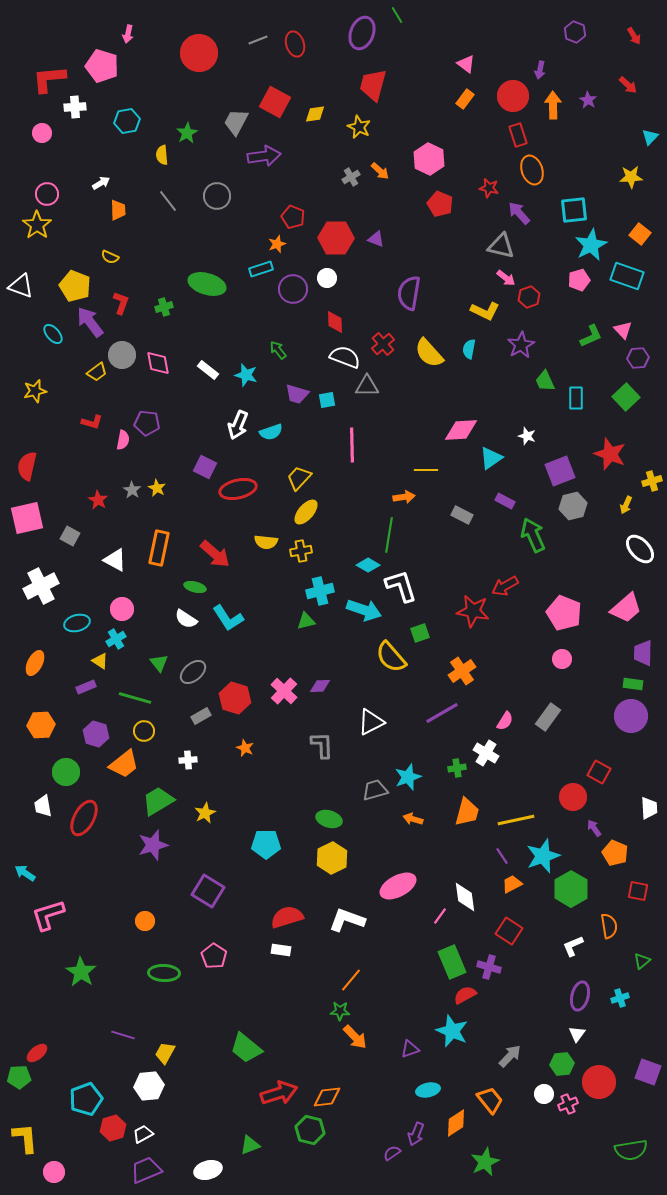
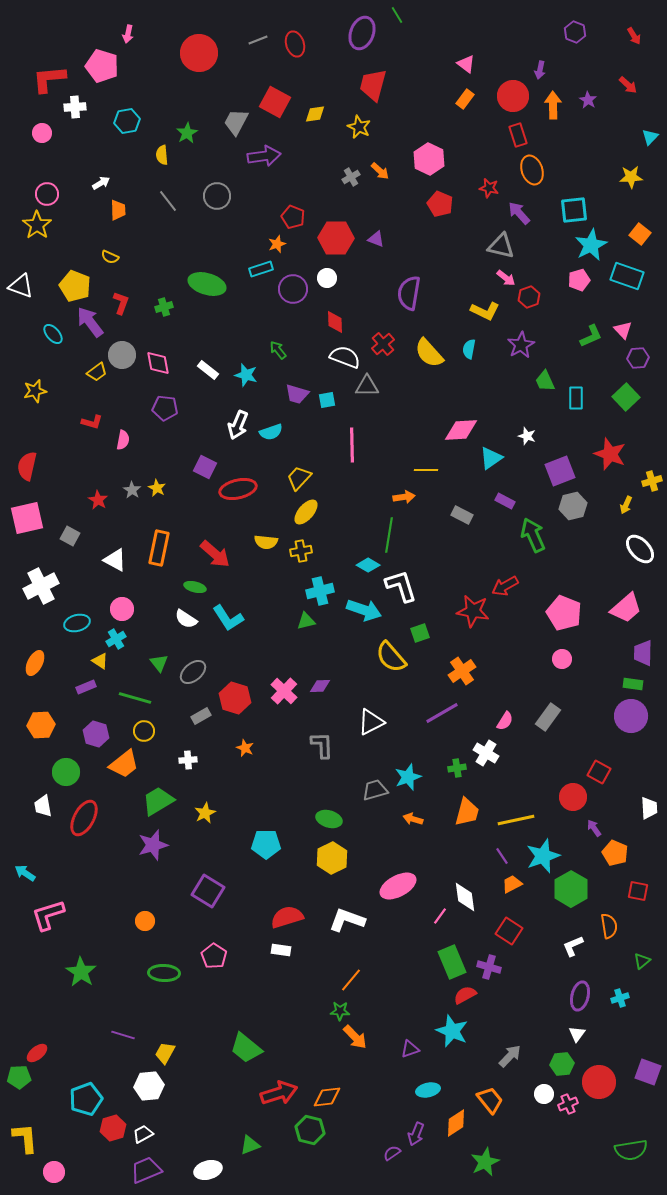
purple pentagon at (147, 423): moved 18 px right, 15 px up
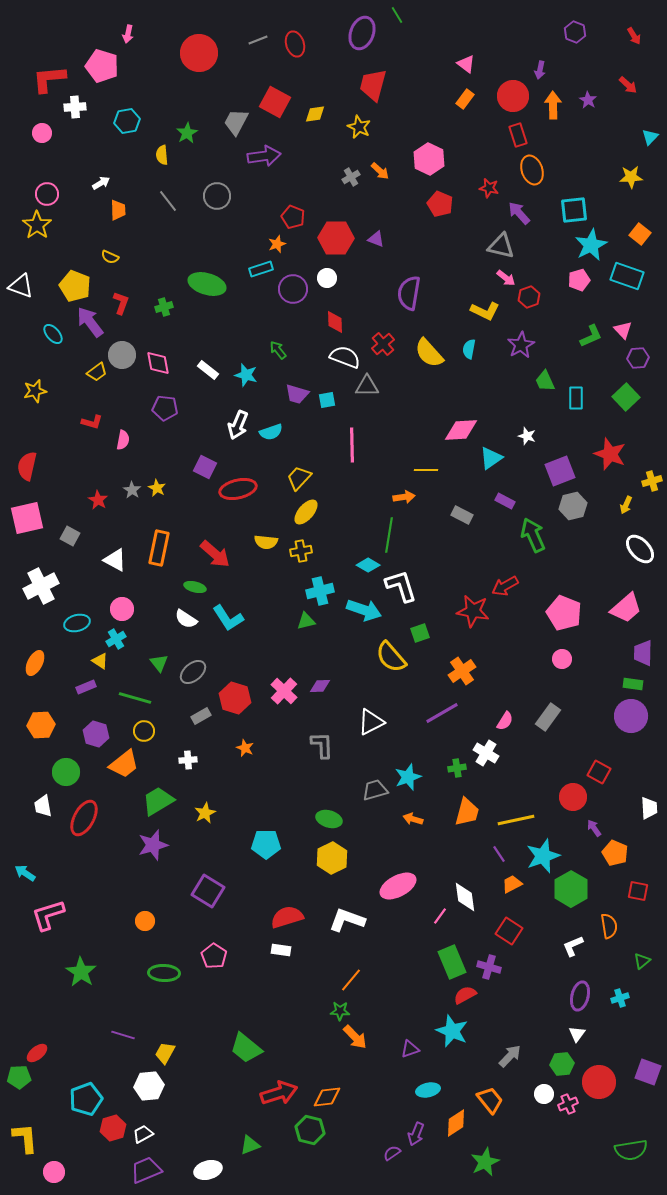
purple line at (502, 856): moved 3 px left, 2 px up
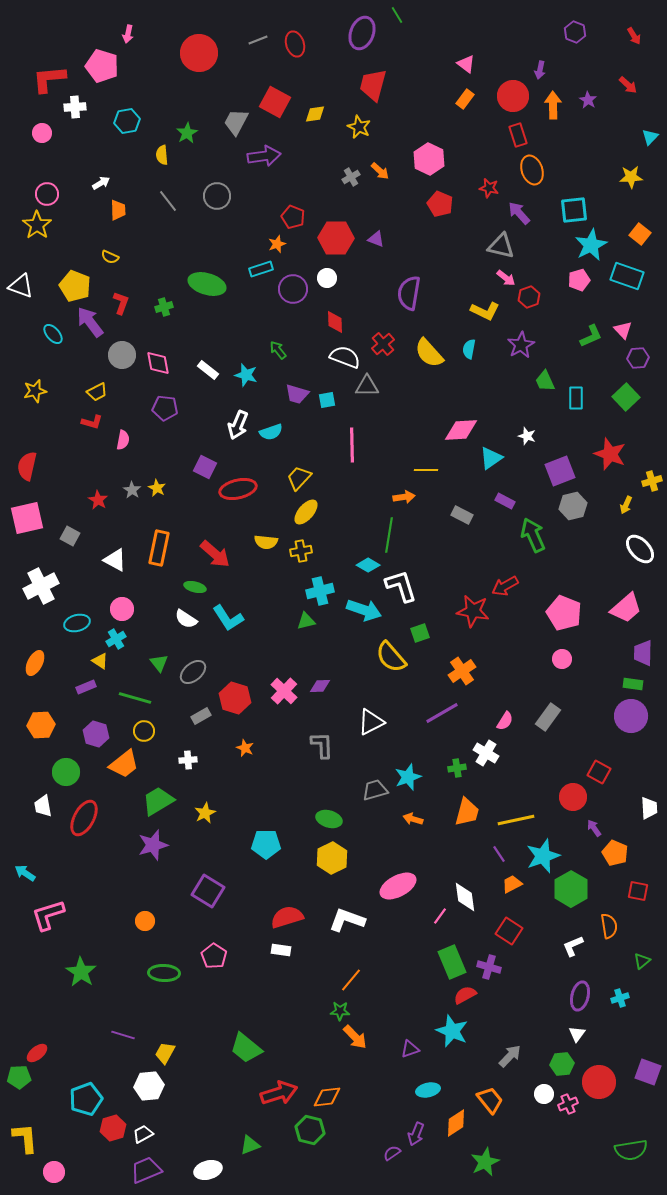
yellow trapezoid at (97, 372): moved 20 px down; rotated 10 degrees clockwise
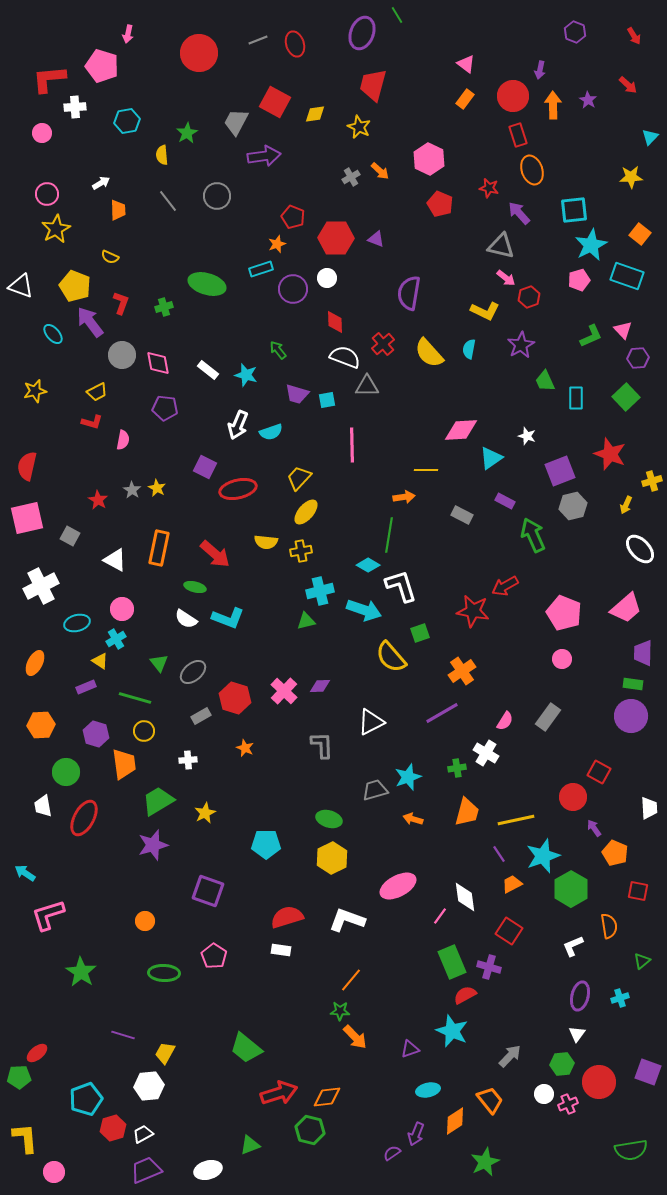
yellow star at (37, 225): moved 19 px right, 4 px down; rotated 8 degrees clockwise
cyan L-shape at (228, 618): rotated 36 degrees counterclockwise
orange trapezoid at (124, 764): rotated 60 degrees counterclockwise
purple square at (208, 891): rotated 12 degrees counterclockwise
orange diamond at (456, 1123): moved 1 px left, 2 px up
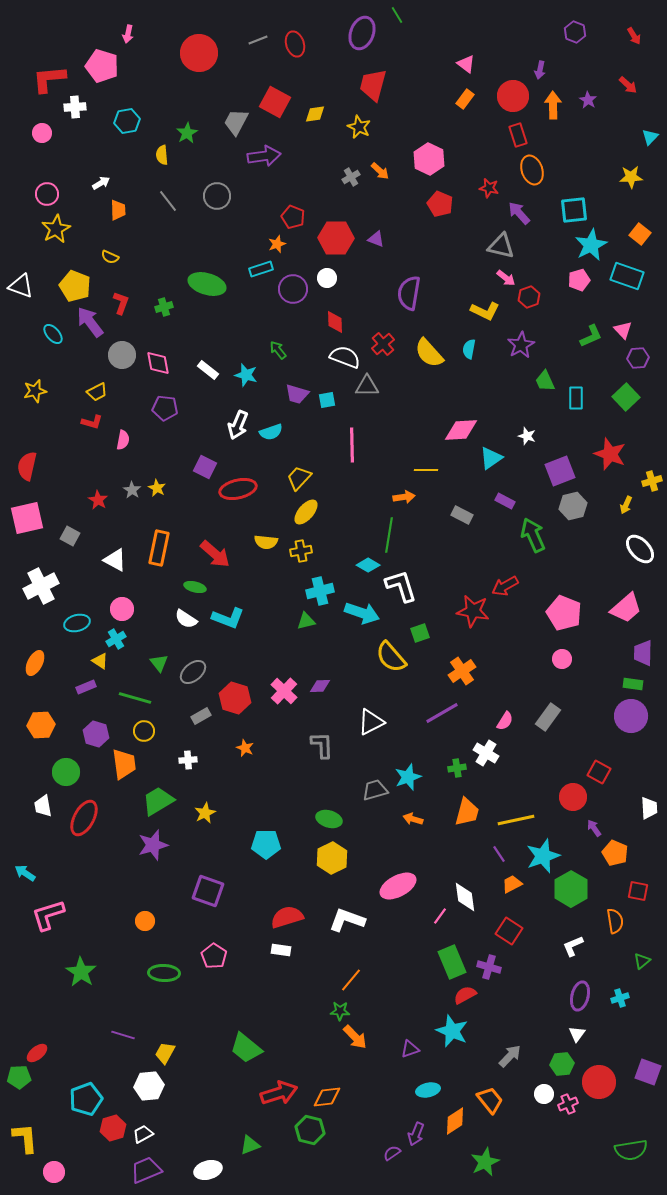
cyan arrow at (364, 610): moved 2 px left, 3 px down
orange semicircle at (609, 926): moved 6 px right, 5 px up
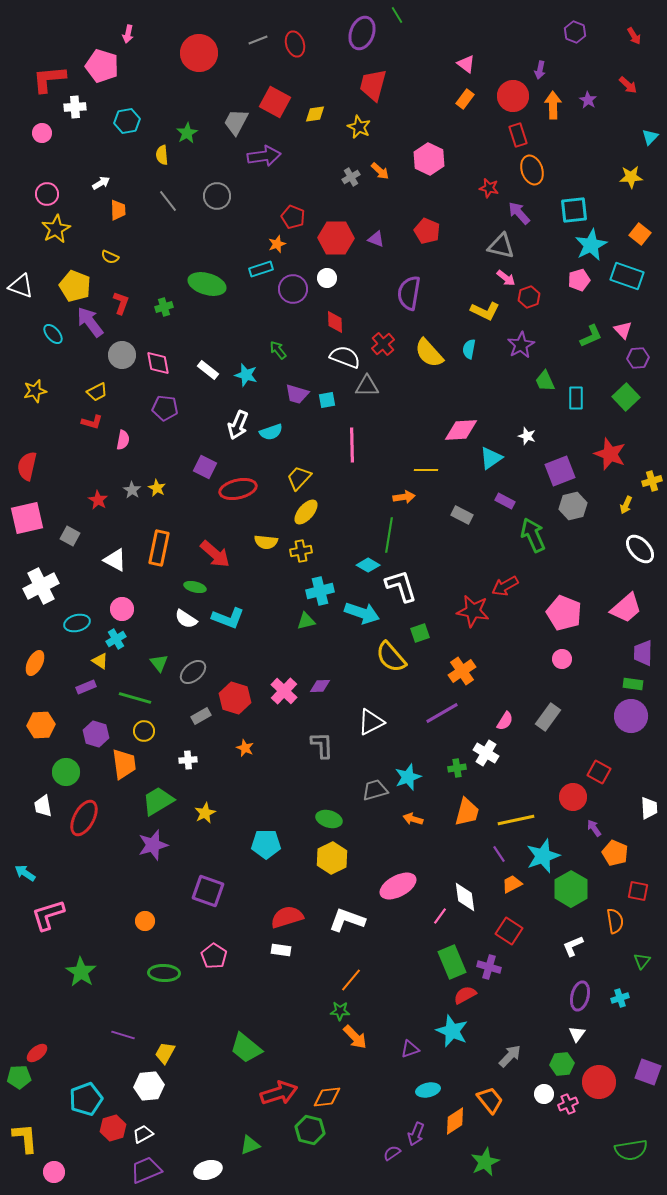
red pentagon at (440, 204): moved 13 px left, 27 px down
green triangle at (642, 961): rotated 12 degrees counterclockwise
